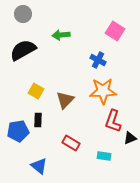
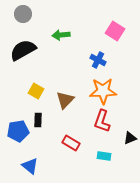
red L-shape: moved 11 px left
blue triangle: moved 9 px left
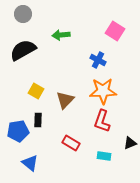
black triangle: moved 5 px down
blue triangle: moved 3 px up
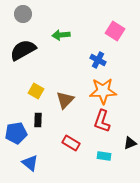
blue pentagon: moved 2 px left, 2 px down
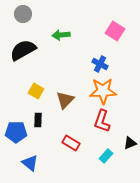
blue cross: moved 2 px right, 4 px down
blue pentagon: moved 1 px up; rotated 10 degrees clockwise
cyan rectangle: moved 2 px right; rotated 56 degrees counterclockwise
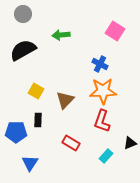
blue triangle: rotated 24 degrees clockwise
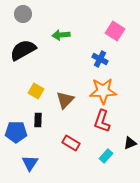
blue cross: moved 5 px up
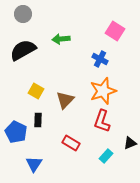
green arrow: moved 4 px down
orange star: rotated 16 degrees counterclockwise
blue pentagon: rotated 25 degrees clockwise
blue triangle: moved 4 px right, 1 px down
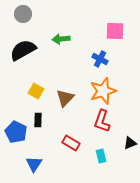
pink square: rotated 30 degrees counterclockwise
brown triangle: moved 2 px up
cyan rectangle: moved 5 px left; rotated 56 degrees counterclockwise
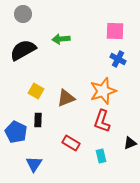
blue cross: moved 18 px right
brown triangle: moved 1 px right; rotated 24 degrees clockwise
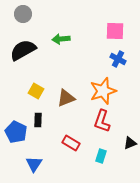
cyan rectangle: rotated 32 degrees clockwise
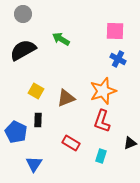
green arrow: rotated 36 degrees clockwise
